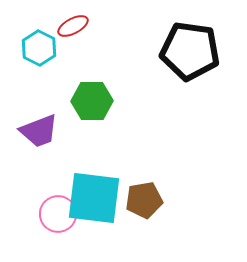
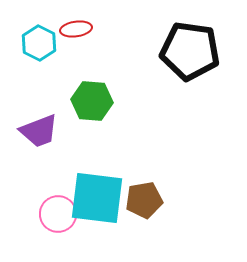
red ellipse: moved 3 px right, 3 px down; rotated 20 degrees clockwise
cyan hexagon: moved 5 px up
green hexagon: rotated 6 degrees clockwise
cyan square: moved 3 px right
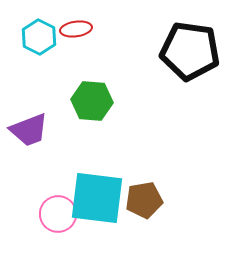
cyan hexagon: moved 6 px up
purple trapezoid: moved 10 px left, 1 px up
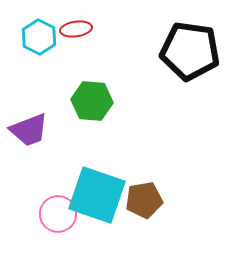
cyan square: moved 3 px up; rotated 12 degrees clockwise
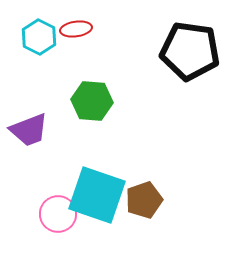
brown pentagon: rotated 9 degrees counterclockwise
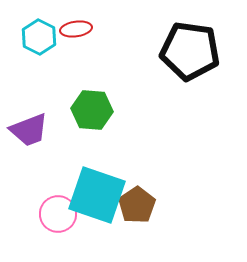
green hexagon: moved 9 px down
brown pentagon: moved 7 px left, 5 px down; rotated 15 degrees counterclockwise
